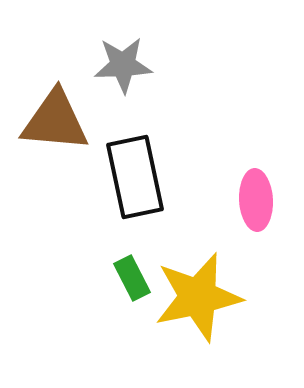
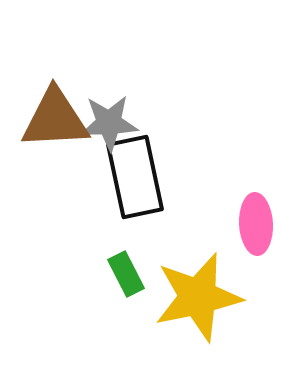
gray star: moved 14 px left, 58 px down
brown triangle: moved 2 px up; rotated 8 degrees counterclockwise
pink ellipse: moved 24 px down
green rectangle: moved 6 px left, 4 px up
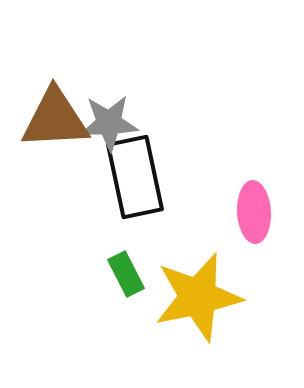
pink ellipse: moved 2 px left, 12 px up
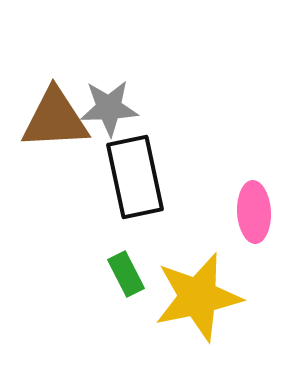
gray star: moved 15 px up
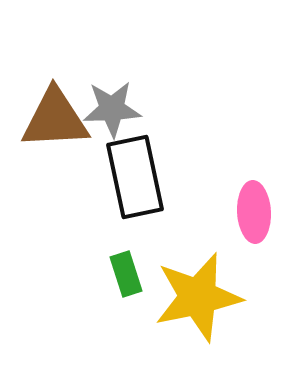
gray star: moved 3 px right, 1 px down
green rectangle: rotated 9 degrees clockwise
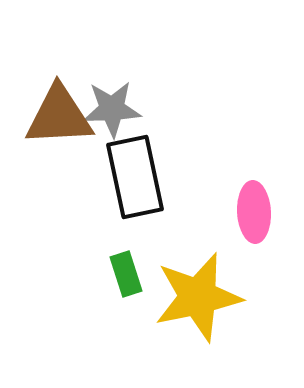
brown triangle: moved 4 px right, 3 px up
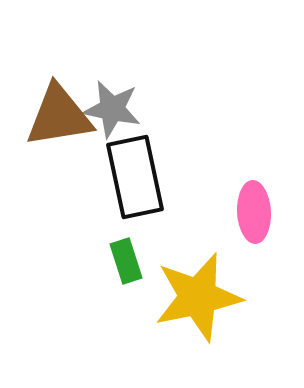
gray star: rotated 14 degrees clockwise
brown triangle: rotated 6 degrees counterclockwise
green rectangle: moved 13 px up
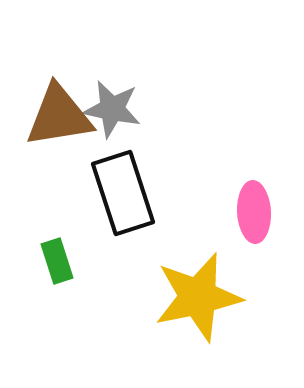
black rectangle: moved 12 px left, 16 px down; rotated 6 degrees counterclockwise
green rectangle: moved 69 px left
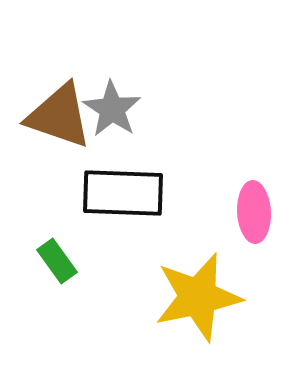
gray star: rotated 22 degrees clockwise
brown triangle: rotated 28 degrees clockwise
black rectangle: rotated 70 degrees counterclockwise
green rectangle: rotated 18 degrees counterclockwise
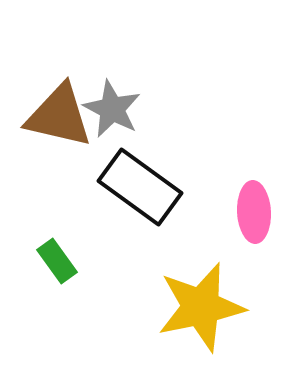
gray star: rotated 6 degrees counterclockwise
brown triangle: rotated 6 degrees counterclockwise
black rectangle: moved 17 px right, 6 px up; rotated 34 degrees clockwise
yellow star: moved 3 px right, 10 px down
